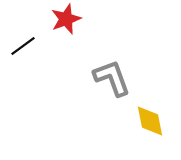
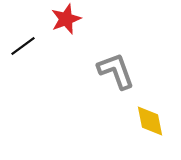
gray L-shape: moved 4 px right, 7 px up
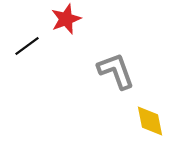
black line: moved 4 px right
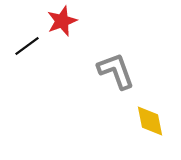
red star: moved 4 px left, 2 px down
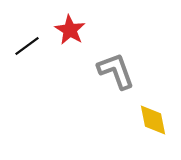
red star: moved 8 px right, 9 px down; rotated 20 degrees counterclockwise
yellow diamond: moved 3 px right, 1 px up
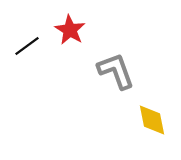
yellow diamond: moved 1 px left
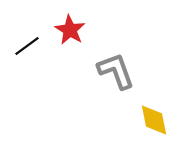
yellow diamond: moved 2 px right
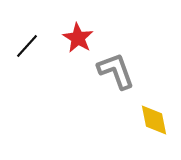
red star: moved 8 px right, 8 px down
black line: rotated 12 degrees counterclockwise
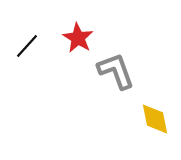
yellow diamond: moved 1 px right, 1 px up
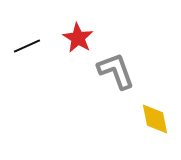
black line: rotated 24 degrees clockwise
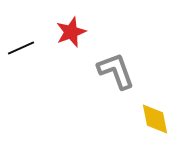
red star: moved 7 px left, 6 px up; rotated 20 degrees clockwise
black line: moved 6 px left, 2 px down
